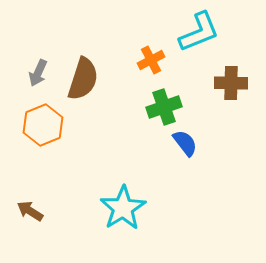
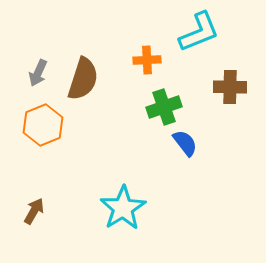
orange cross: moved 4 px left; rotated 24 degrees clockwise
brown cross: moved 1 px left, 4 px down
brown arrow: moved 4 px right; rotated 88 degrees clockwise
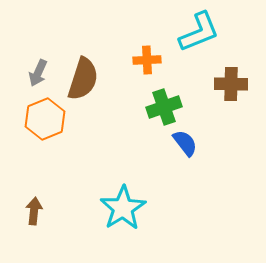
brown cross: moved 1 px right, 3 px up
orange hexagon: moved 2 px right, 6 px up
brown arrow: rotated 24 degrees counterclockwise
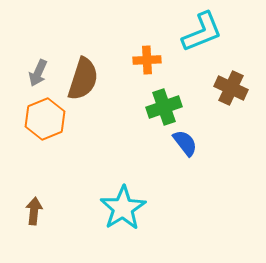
cyan L-shape: moved 3 px right
brown cross: moved 4 px down; rotated 24 degrees clockwise
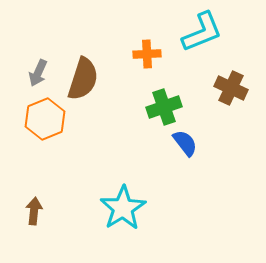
orange cross: moved 6 px up
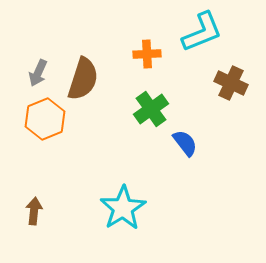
brown cross: moved 5 px up
green cross: moved 13 px left, 2 px down; rotated 16 degrees counterclockwise
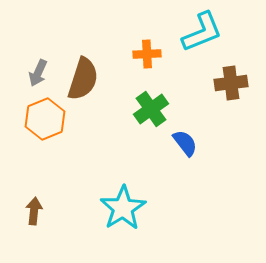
brown cross: rotated 32 degrees counterclockwise
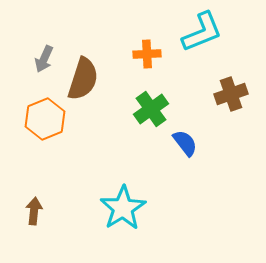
gray arrow: moved 6 px right, 14 px up
brown cross: moved 11 px down; rotated 12 degrees counterclockwise
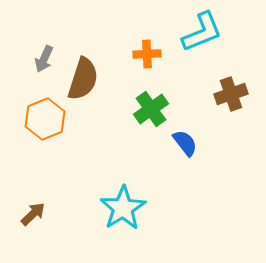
brown arrow: moved 1 px left, 3 px down; rotated 40 degrees clockwise
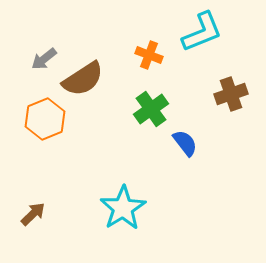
orange cross: moved 2 px right, 1 px down; rotated 24 degrees clockwise
gray arrow: rotated 28 degrees clockwise
brown semicircle: rotated 39 degrees clockwise
